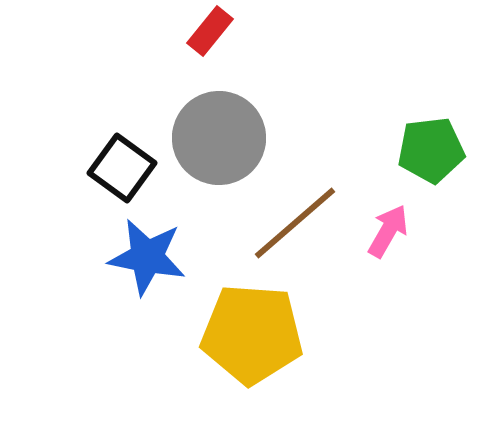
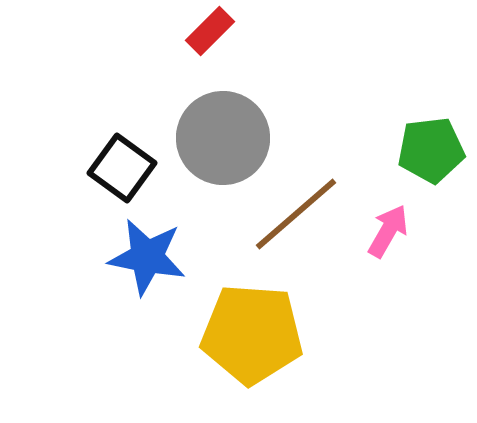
red rectangle: rotated 6 degrees clockwise
gray circle: moved 4 px right
brown line: moved 1 px right, 9 px up
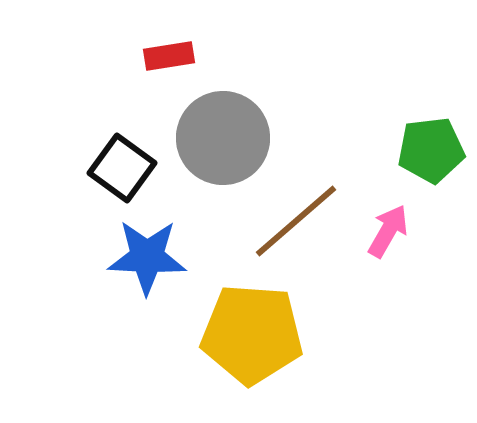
red rectangle: moved 41 px left, 25 px down; rotated 36 degrees clockwise
brown line: moved 7 px down
blue star: rotated 8 degrees counterclockwise
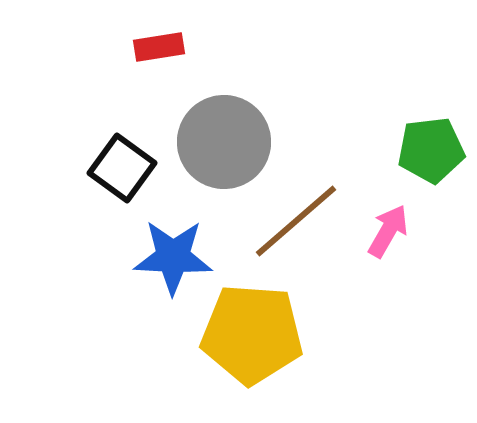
red rectangle: moved 10 px left, 9 px up
gray circle: moved 1 px right, 4 px down
blue star: moved 26 px right
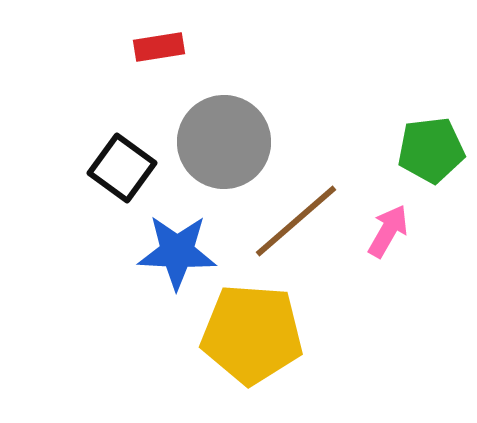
blue star: moved 4 px right, 5 px up
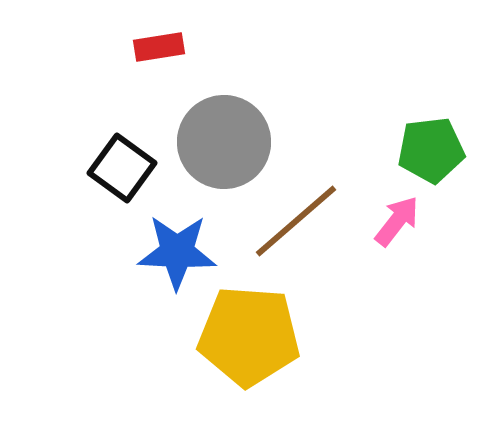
pink arrow: moved 9 px right, 10 px up; rotated 8 degrees clockwise
yellow pentagon: moved 3 px left, 2 px down
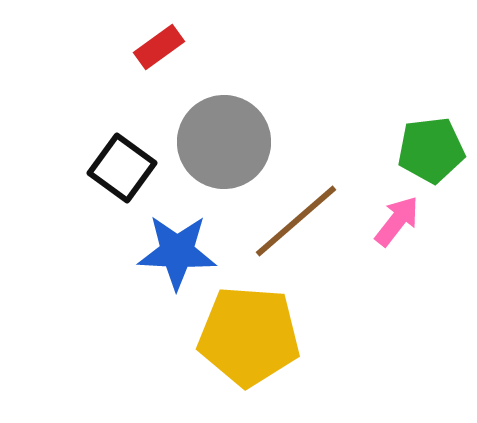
red rectangle: rotated 27 degrees counterclockwise
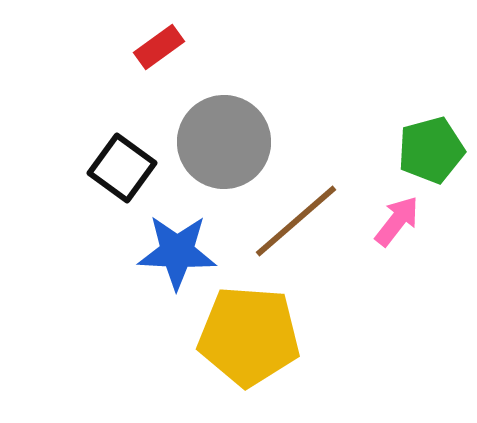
green pentagon: rotated 8 degrees counterclockwise
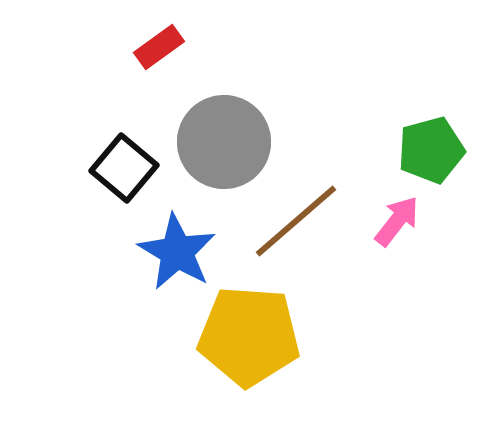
black square: moved 2 px right; rotated 4 degrees clockwise
blue star: rotated 28 degrees clockwise
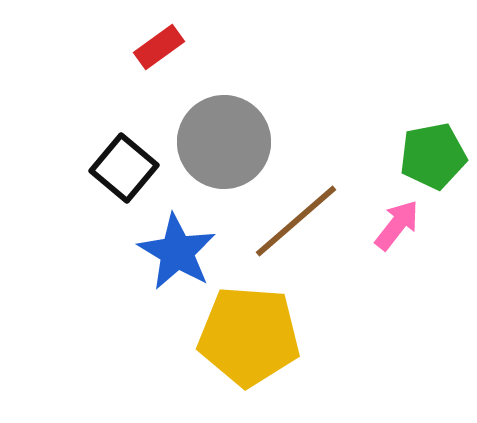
green pentagon: moved 2 px right, 6 px down; rotated 4 degrees clockwise
pink arrow: moved 4 px down
